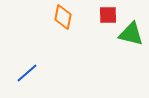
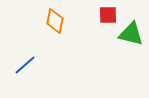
orange diamond: moved 8 px left, 4 px down
blue line: moved 2 px left, 8 px up
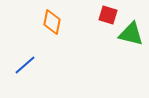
red square: rotated 18 degrees clockwise
orange diamond: moved 3 px left, 1 px down
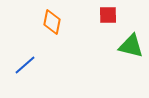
red square: rotated 18 degrees counterclockwise
green triangle: moved 12 px down
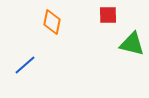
green triangle: moved 1 px right, 2 px up
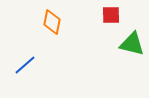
red square: moved 3 px right
